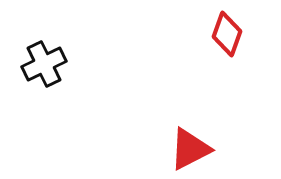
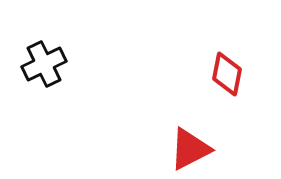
red diamond: moved 40 px down; rotated 9 degrees counterclockwise
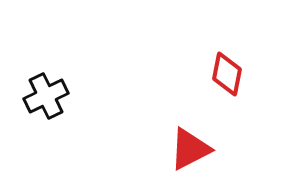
black cross: moved 2 px right, 32 px down
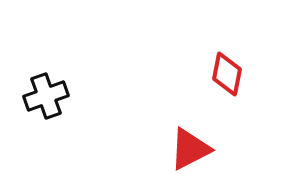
black cross: rotated 6 degrees clockwise
